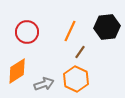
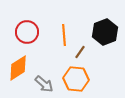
black hexagon: moved 2 px left, 5 px down; rotated 15 degrees counterclockwise
orange line: moved 6 px left, 4 px down; rotated 30 degrees counterclockwise
orange diamond: moved 1 px right, 3 px up
orange hexagon: rotated 20 degrees counterclockwise
gray arrow: rotated 60 degrees clockwise
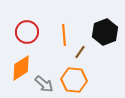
orange diamond: moved 3 px right
orange hexagon: moved 2 px left, 1 px down
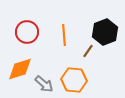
brown line: moved 8 px right, 1 px up
orange diamond: moved 1 px left, 1 px down; rotated 16 degrees clockwise
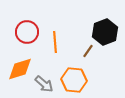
orange line: moved 9 px left, 7 px down
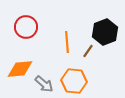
red circle: moved 1 px left, 5 px up
orange line: moved 12 px right
orange diamond: rotated 12 degrees clockwise
orange hexagon: moved 1 px down
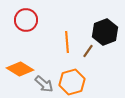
red circle: moved 7 px up
orange diamond: rotated 36 degrees clockwise
orange hexagon: moved 2 px left, 1 px down; rotated 20 degrees counterclockwise
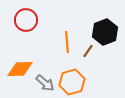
orange diamond: rotated 32 degrees counterclockwise
gray arrow: moved 1 px right, 1 px up
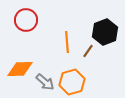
gray arrow: moved 1 px up
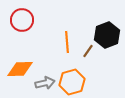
red circle: moved 4 px left
black hexagon: moved 2 px right, 3 px down
gray arrow: moved 1 px down; rotated 54 degrees counterclockwise
